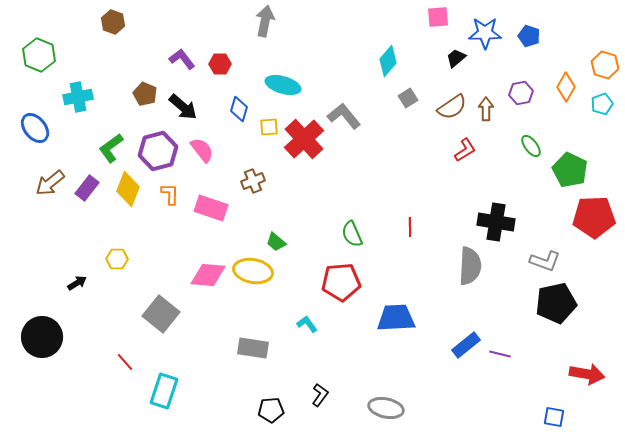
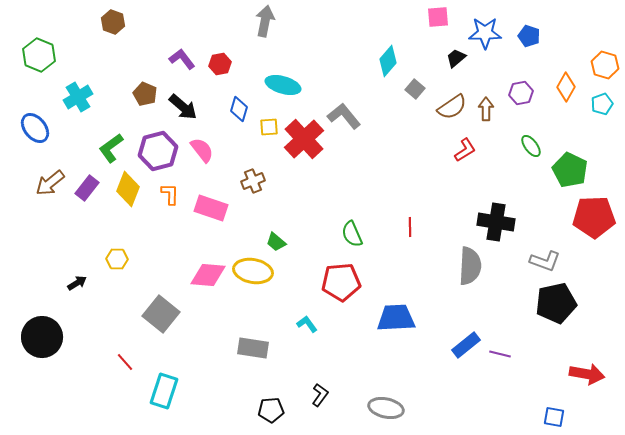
red hexagon at (220, 64): rotated 10 degrees counterclockwise
cyan cross at (78, 97): rotated 20 degrees counterclockwise
gray square at (408, 98): moved 7 px right, 9 px up; rotated 18 degrees counterclockwise
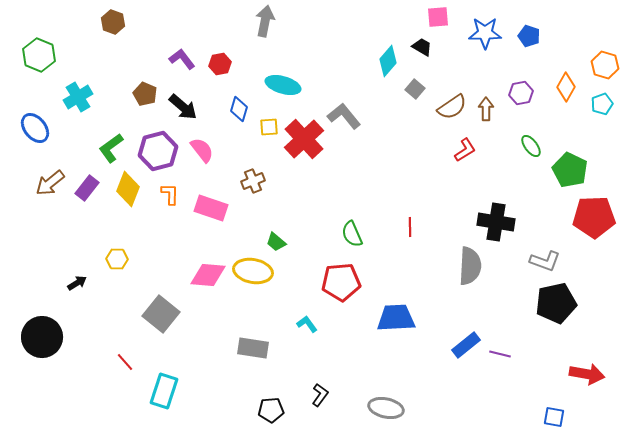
black trapezoid at (456, 58): moved 34 px left, 11 px up; rotated 70 degrees clockwise
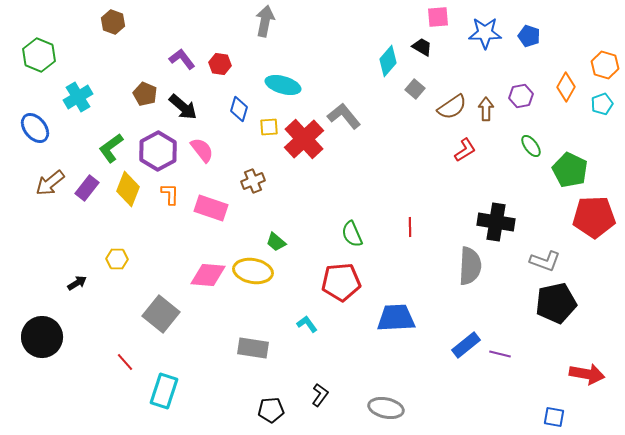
red hexagon at (220, 64): rotated 20 degrees clockwise
purple hexagon at (521, 93): moved 3 px down
purple hexagon at (158, 151): rotated 15 degrees counterclockwise
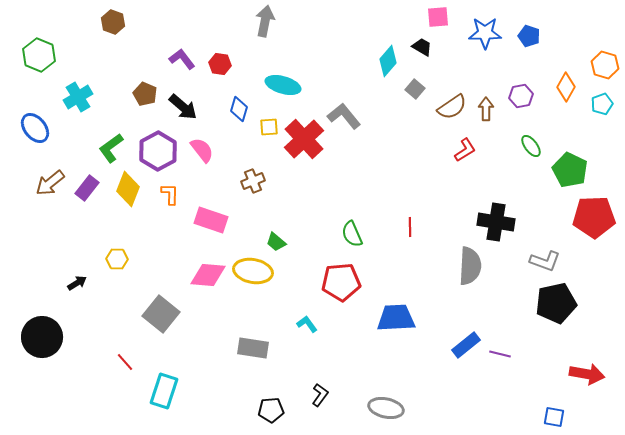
pink rectangle at (211, 208): moved 12 px down
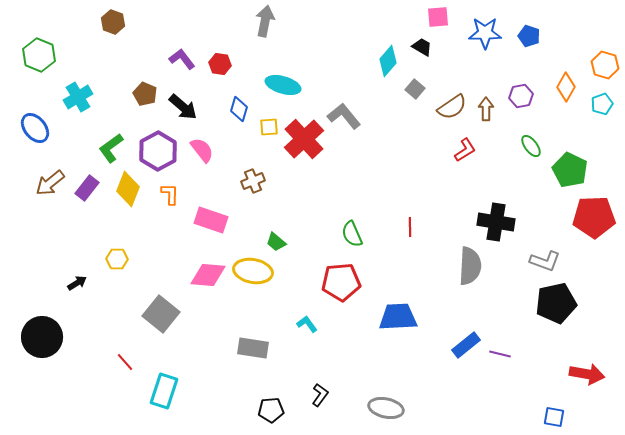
blue trapezoid at (396, 318): moved 2 px right, 1 px up
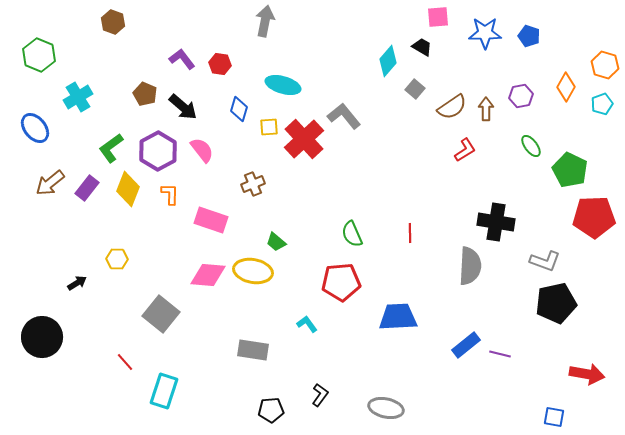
brown cross at (253, 181): moved 3 px down
red line at (410, 227): moved 6 px down
gray rectangle at (253, 348): moved 2 px down
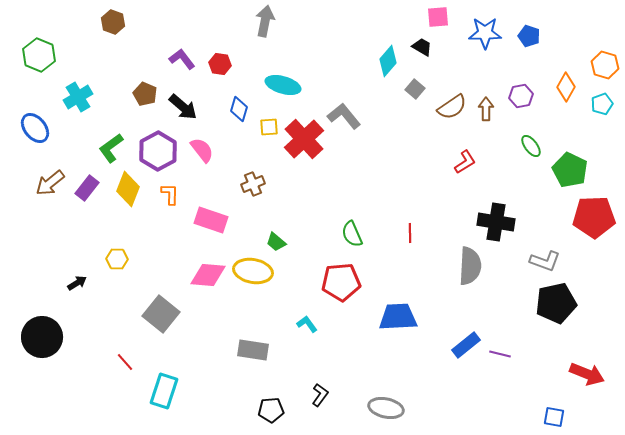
red L-shape at (465, 150): moved 12 px down
red arrow at (587, 374): rotated 12 degrees clockwise
